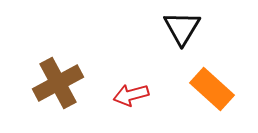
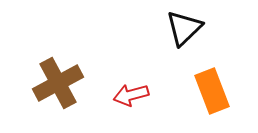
black triangle: moved 2 px right; rotated 15 degrees clockwise
orange rectangle: moved 2 px down; rotated 27 degrees clockwise
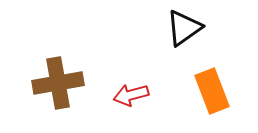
black triangle: rotated 9 degrees clockwise
brown cross: rotated 18 degrees clockwise
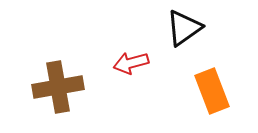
brown cross: moved 4 px down
red arrow: moved 32 px up
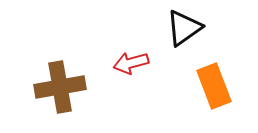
brown cross: moved 2 px right
orange rectangle: moved 2 px right, 5 px up
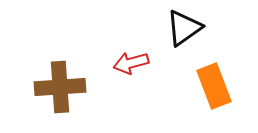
brown cross: rotated 6 degrees clockwise
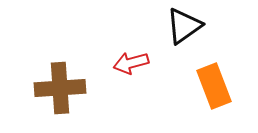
black triangle: moved 2 px up
brown cross: moved 1 px down
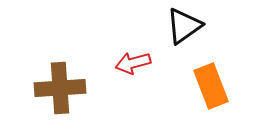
red arrow: moved 2 px right
orange rectangle: moved 3 px left
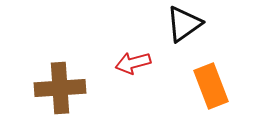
black triangle: moved 2 px up
